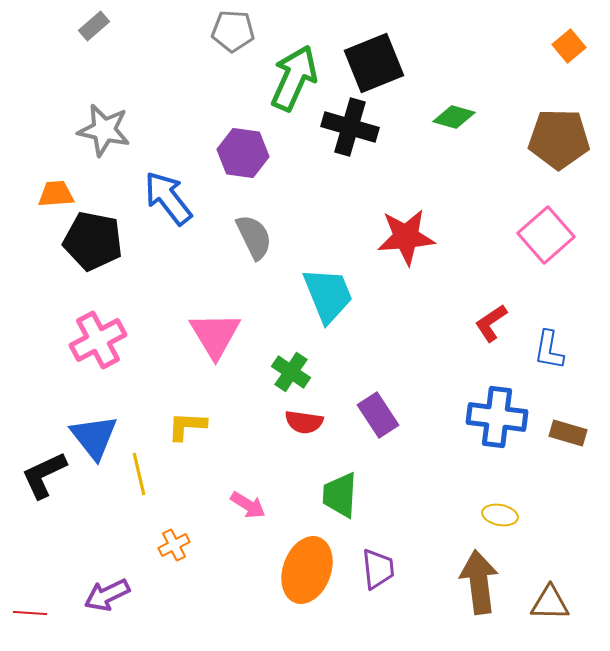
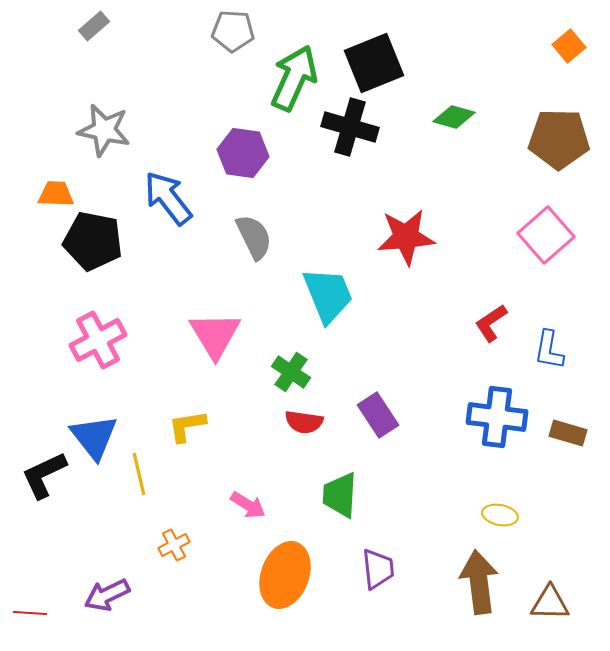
orange trapezoid: rotated 6 degrees clockwise
yellow L-shape: rotated 12 degrees counterclockwise
orange ellipse: moved 22 px left, 5 px down
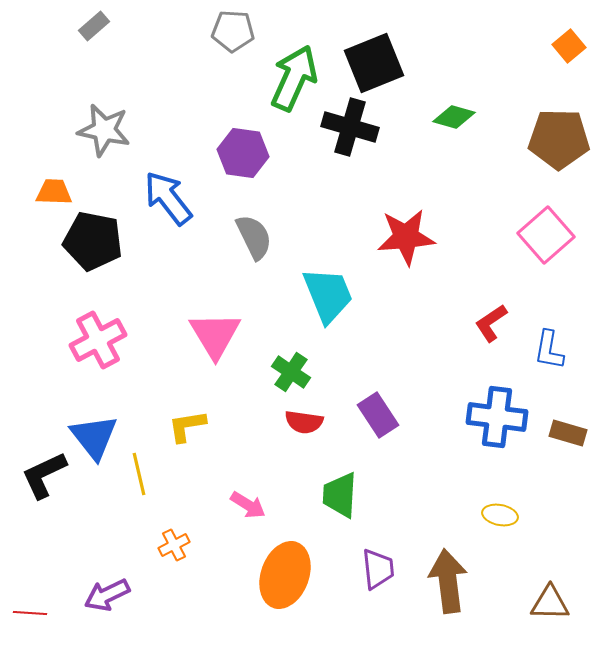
orange trapezoid: moved 2 px left, 2 px up
brown arrow: moved 31 px left, 1 px up
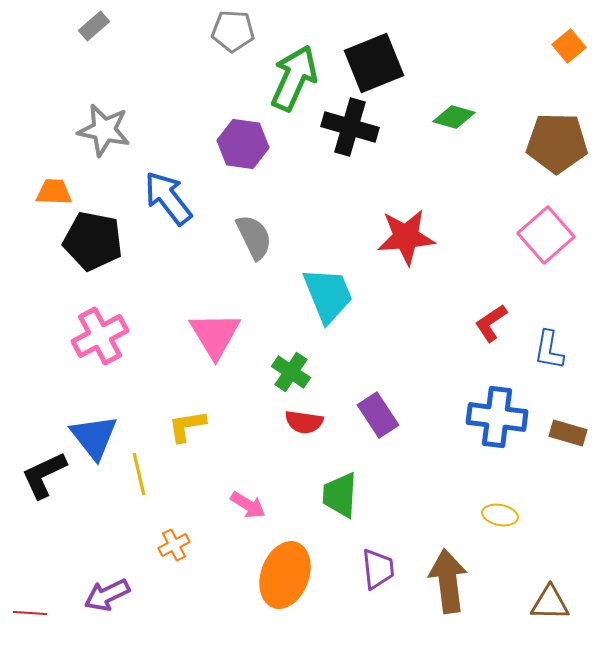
brown pentagon: moved 2 px left, 4 px down
purple hexagon: moved 9 px up
pink cross: moved 2 px right, 4 px up
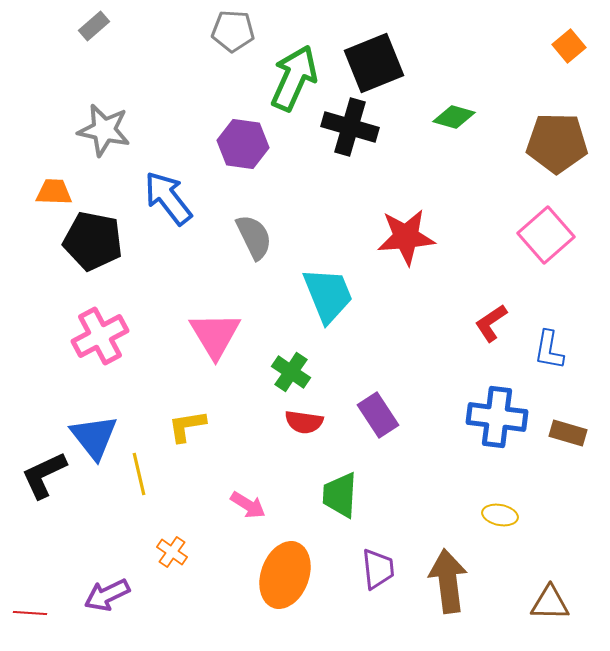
orange cross: moved 2 px left, 7 px down; rotated 28 degrees counterclockwise
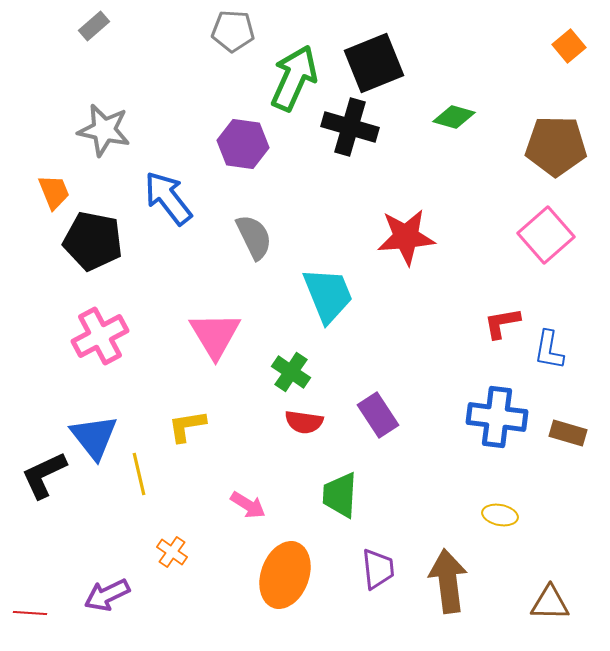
brown pentagon: moved 1 px left, 3 px down
orange trapezoid: rotated 66 degrees clockwise
red L-shape: moved 11 px right; rotated 24 degrees clockwise
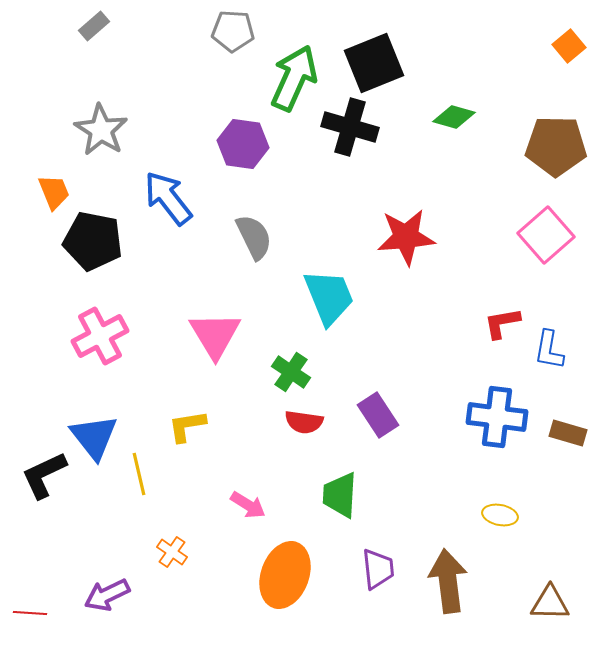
gray star: moved 3 px left; rotated 20 degrees clockwise
cyan trapezoid: moved 1 px right, 2 px down
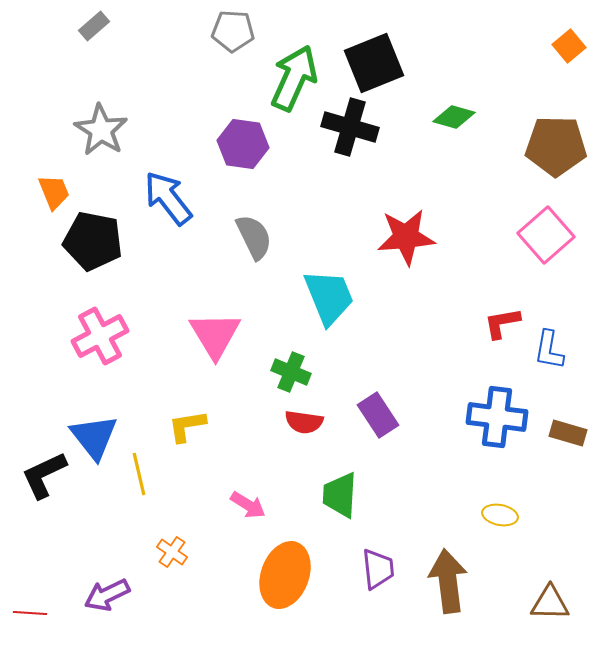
green cross: rotated 12 degrees counterclockwise
